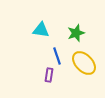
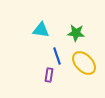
green star: rotated 24 degrees clockwise
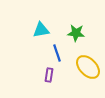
cyan triangle: rotated 18 degrees counterclockwise
blue line: moved 3 px up
yellow ellipse: moved 4 px right, 4 px down
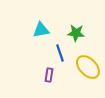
blue line: moved 3 px right
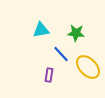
blue line: moved 1 px right, 1 px down; rotated 24 degrees counterclockwise
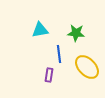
cyan triangle: moved 1 px left
blue line: moved 2 px left; rotated 36 degrees clockwise
yellow ellipse: moved 1 px left
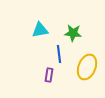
green star: moved 3 px left
yellow ellipse: rotated 65 degrees clockwise
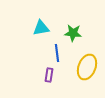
cyan triangle: moved 1 px right, 2 px up
blue line: moved 2 px left, 1 px up
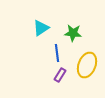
cyan triangle: rotated 24 degrees counterclockwise
yellow ellipse: moved 2 px up
purple rectangle: moved 11 px right; rotated 24 degrees clockwise
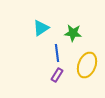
purple rectangle: moved 3 px left
